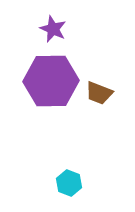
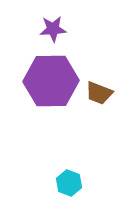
purple star: rotated 28 degrees counterclockwise
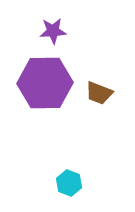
purple star: moved 2 px down
purple hexagon: moved 6 px left, 2 px down
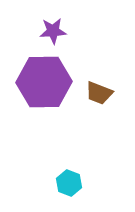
purple hexagon: moved 1 px left, 1 px up
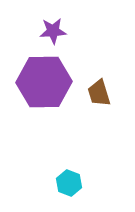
brown trapezoid: rotated 52 degrees clockwise
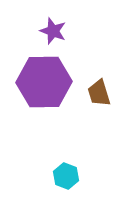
purple star: rotated 24 degrees clockwise
cyan hexagon: moved 3 px left, 7 px up
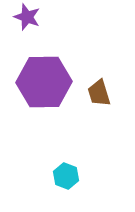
purple star: moved 26 px left, 14 px up
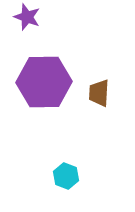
brown trapezoid: rotated 20 degrees clockwise
